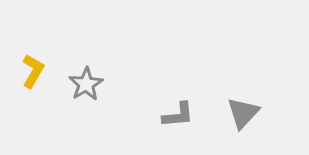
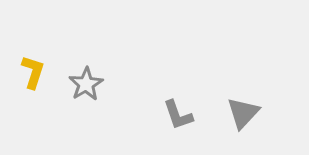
yellow L-shape: moved 1 px down; rotated 12 degrees counterclockwise
gray L-shape: rotated 76 degrees clockwise
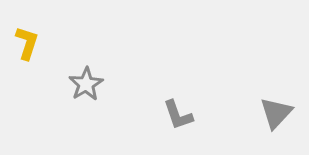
yellow L-shape: moved 6 px left, 29 px up
gray triangle: moved 33 px right
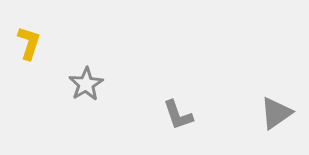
yellow L-shape: moved 2 px right
gray triangle: rotated 12 degrees clockwise
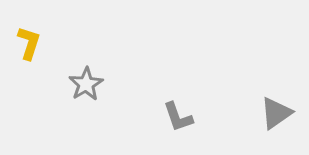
gray L-shape: moved 2 px down
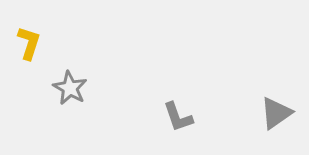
gray star: moved 16 px left, 4 px down; rotated 12 degrees counterclockwise
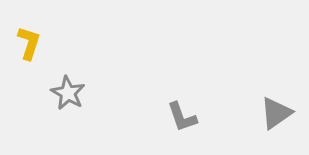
gray star: moved 2 px left, 5 px down
gray L-shape: moved 4 px right
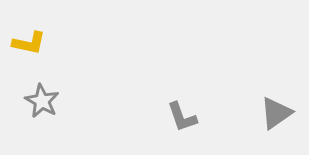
yellow L-shape: rotated 84 degrees clockwise
gray star: moved 26 px left, 8 px down
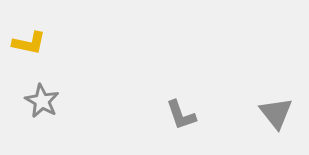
gray triangle: rotated 33 degrees counterclockwise
gray L-shape: moved 1 px left, 2 px up
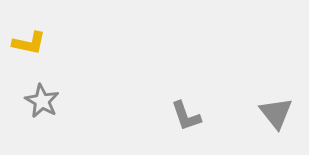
gray L-shape: moved 5 px right, 1 px down
